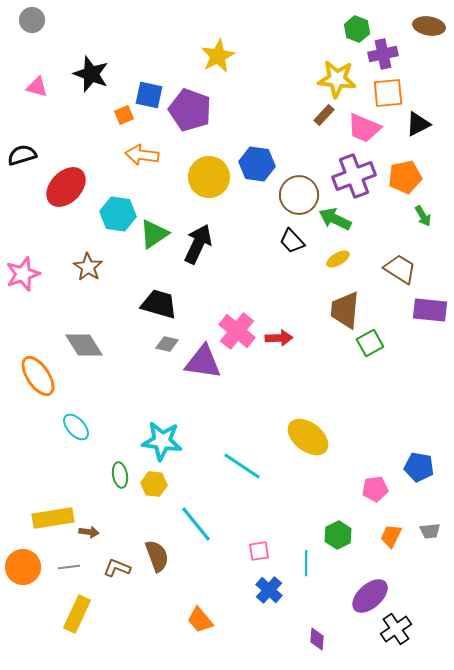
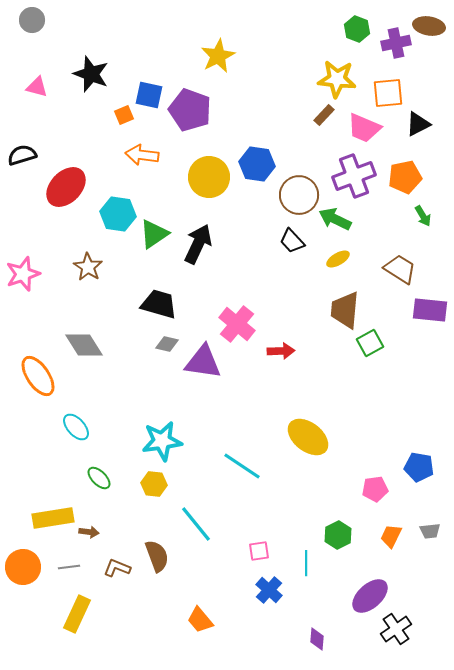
purple cross at (383, 54): moved 13 px right, 11 px up
pink cross at (237, 331): moved 7 px up
red arrow at (279, 338): moved 2 px right, 13 px down
cyan star at (162, 441): rotated 15 degrees counterclockwise
green ellipse at (120, 475): moved 21 px left, 3 px down; rotated 35 degrees counterclockwise
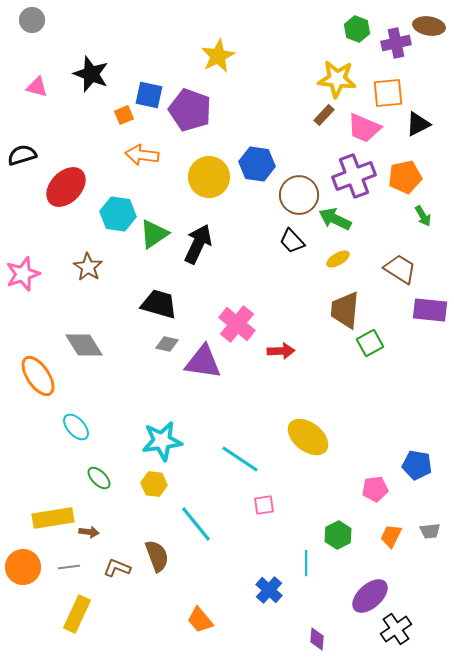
cyan line at (242, 466): moved 2 px left, 7 px up
blue pentagon at (419, 467): moved 2 px left, 2 px up
pink square at (259, 551): moved 5 px right, 46 px up
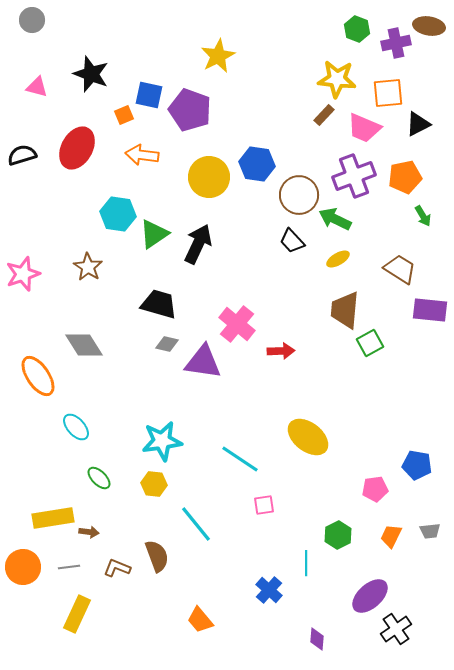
red ellipse at (66, 187): moved 11 px right, 39 px up; rotated 15 degrees counterclockwise
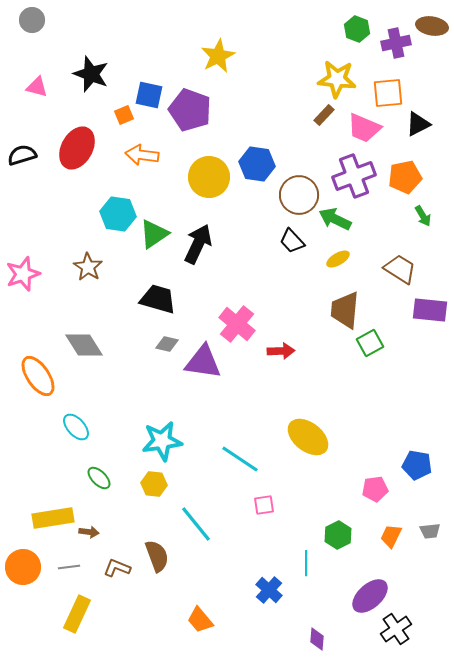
brown ellipse at (429, 26): moved 3 px right
black trapezoid at (159, 304): moved 1 px left, 5 px up
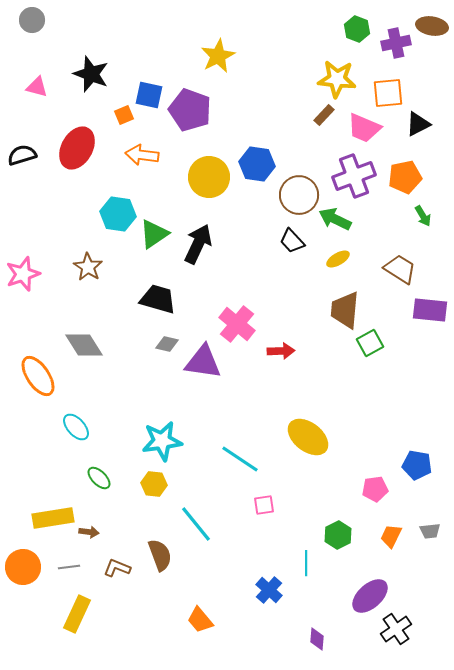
brown semicircle at (157, 556): moved 3 px right, 1 px up
